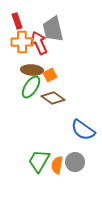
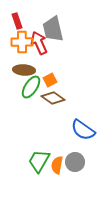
brown ellipse: moved 8 px left
orange square: moved 5 px down
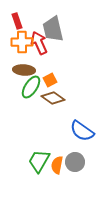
blue semicircle: moved 1 px left, 1 px down
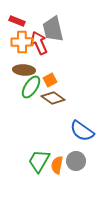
red rectangle: rotated 49 degrees counterclockwise
gray circle: moved 1 px right, 1 px up
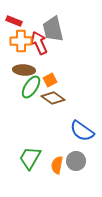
red rectangle: moved 3 px left
orange cross: moved 1 px left, 1 px up
green trapezoid: moved 9 px left, 3 px up
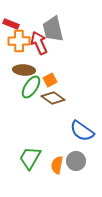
red rectangle: moved 3 px left, 3 px down
orange cross: moved 2 px left
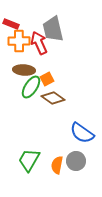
orange square: moved 3 px left, 1 px up
blue semicircle: moved 2 px down
green trapezoid: moved 1 px left, 2 px down
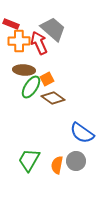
gray trapezoid: rotated 144 degrees clockwise
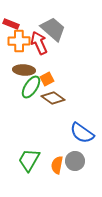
gray circle: moved 1 px left
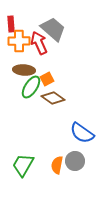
red rectangle: rotated 63 degrees clockwise
green trapezoid: moved 6 px left, 5 px down
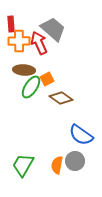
brown diamond: moved 8 px right
blue semicircle: moved 1 px left, 2 px down
